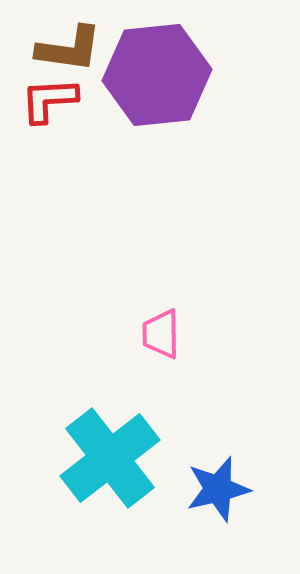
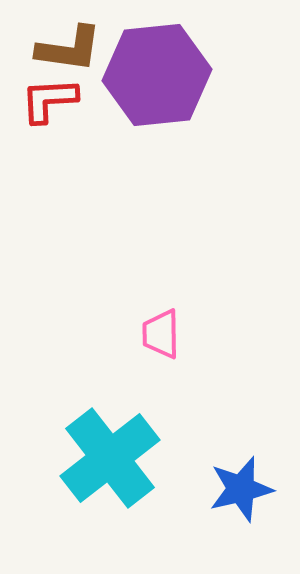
blue star: moved 23 px right
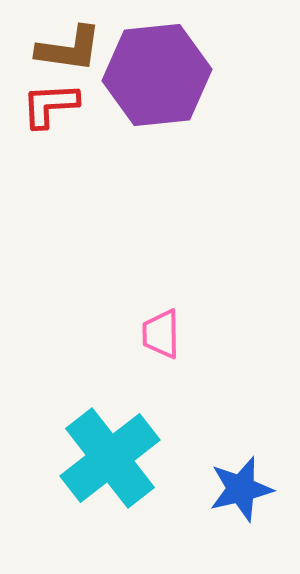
red L-shape: moved 1 px right, 5 px down
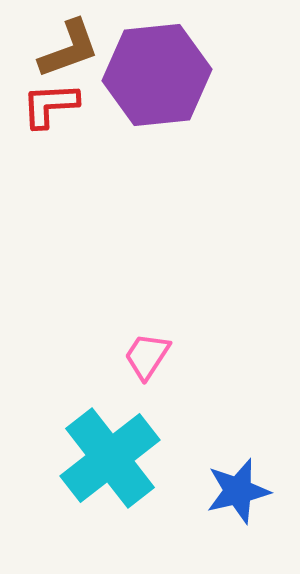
brown L-shape: rotated 28 degrees counterclockwise
pink trapezoid: moved 14 px left, 22 px down; rotated 34 degrees clockwise
blue star: moved 3 px left, 2 px down
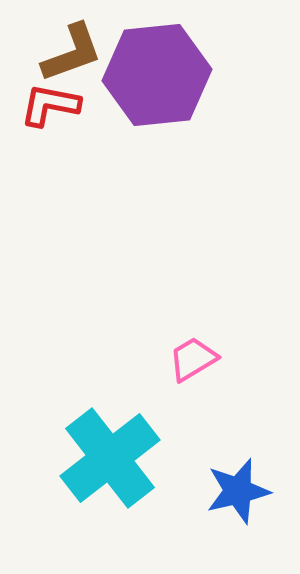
brown L-shape: moved 3 px right, 4 px down
red L-shape: rotated 14 degrees clockwise
pink trapezoid: moved 46 px right, 3 px down; rotated 26 degrees clockwise
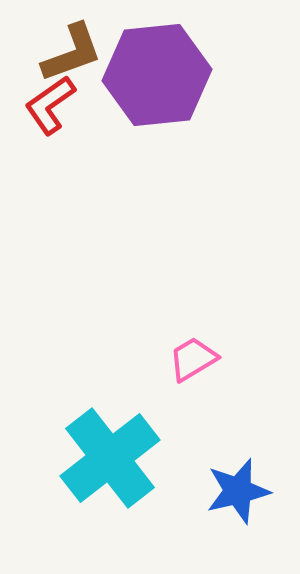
red L-shape: rotated 46 degrees counterclockwise
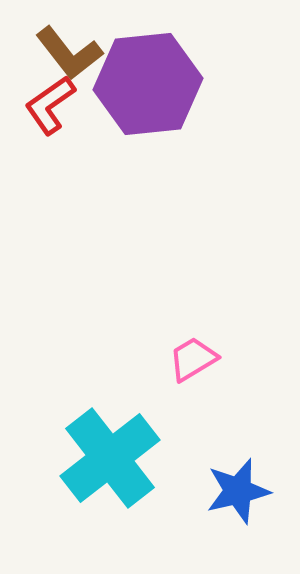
brown L-shape: moved 3 px left; rotated 72 degrees clockwise
purple hexagon: moved 9 px left, 9 px down
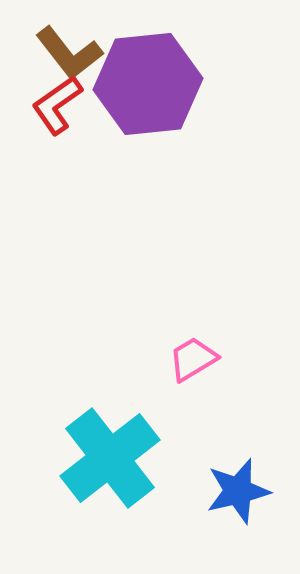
red L-shape: moved 7 px right
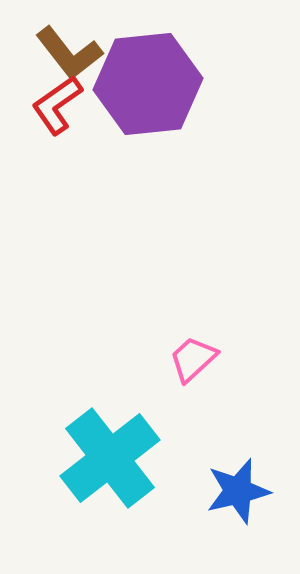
pink trapezoid: rotated 12 degrees counterclockwise
